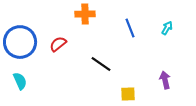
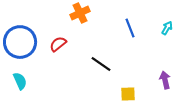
orange cross: moved 5 px left, 1 px up; rotated 24 degrees counterclockwise
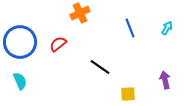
black line: moved 1 px left, 3 px down
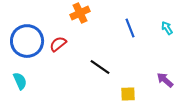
cyan arrow: rotated 64 degrees counterclockwise
blue circle: moved 7 px right, 1 px up
purple arrow: rotated 36 degrees counterclockwise
